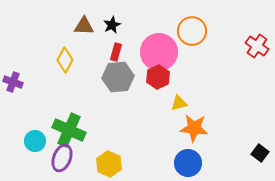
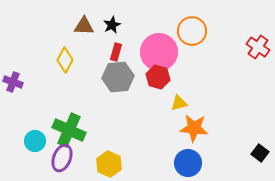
red cross: moved 1 px right, 1 px down
red hexagon: rotated 20 degrees counterclockwise
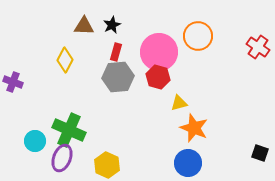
orange circle: moved 6 px right, 5 px down
orange star: rotated 16 degrees clockwise
black square: rotated 18 degrees counterclockwise
yellow hexagon: moved 2 px left, 1 px down
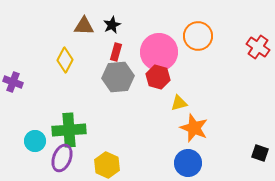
green cross: rotated 28 degrees counterclockwise
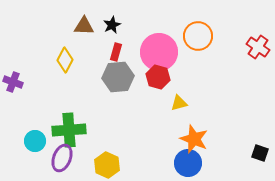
orange star: moved 11 px down
